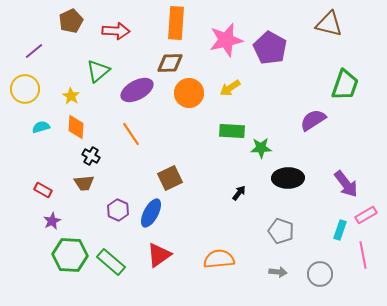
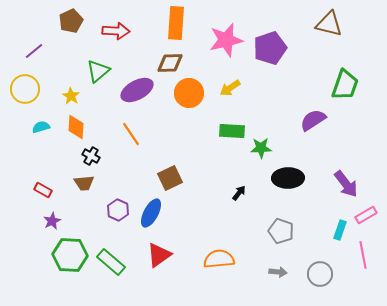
purple pentagon at (270, 48): rotated 24 degrees clockwise
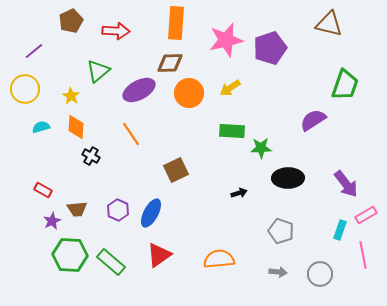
purple ellipse at (137, 90): moved 2 px right
brown square at (170, 178): moved 6 px right, 8 px up
brown trapezoid at (84, 183): moved 7 px left, 26 px down
black arrow at (239, 193): rotated 35 degrees clockwise
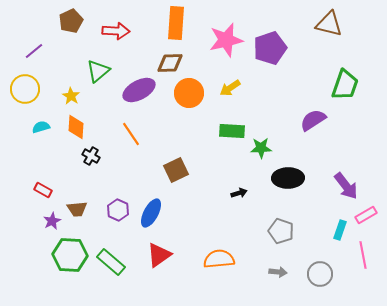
purple arrow at (346, 184): moved 2 px down
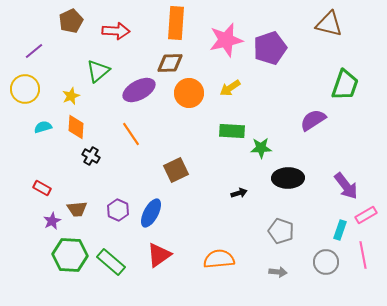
yellow star at (71, 96): rotated 18 degrees clockwise
cyan semicircle at (41, 127): moved 2 px right
red rectangle at (43, 190): moved 1 px left, 2 px up
gray circle at (320, 274): moved 6 px right, 12 px up
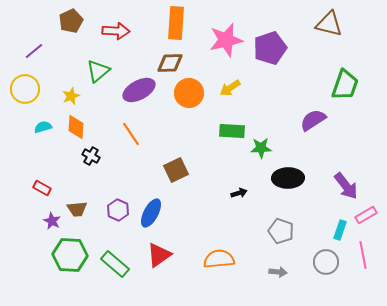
purple star at (52, 221): rotated 18 degrees counterclockwise
green rectangle at (111, 262): moved 4 px right, 2 px down
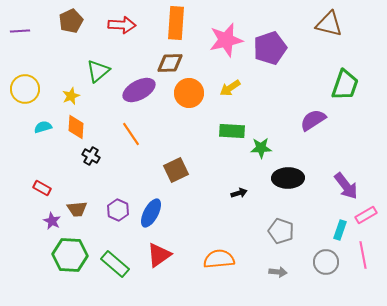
red arrow at (116, 31): moved 6 px right, 6 px up
purple line at (34, 51): moved 14 px left, 20 px up; rotated 36 degrees clockwise
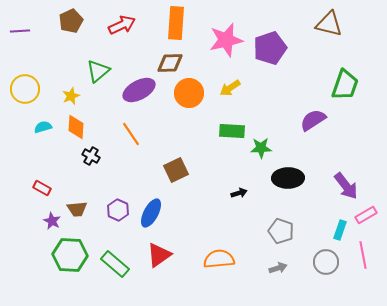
red arrow at (122, 25): rotated 28 degrees counterclockwise
gray arrow at (278, 272): moved 4 px up; rotated 24 degrees counterclockwise
